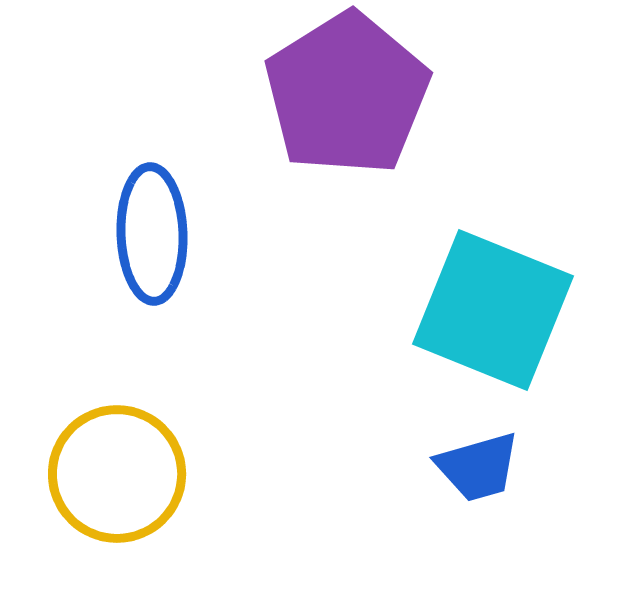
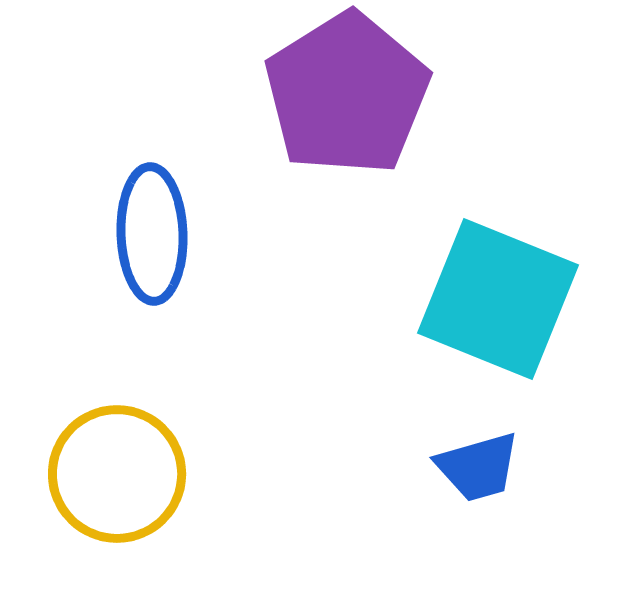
cyan square: moved 5 px right, 11 px up
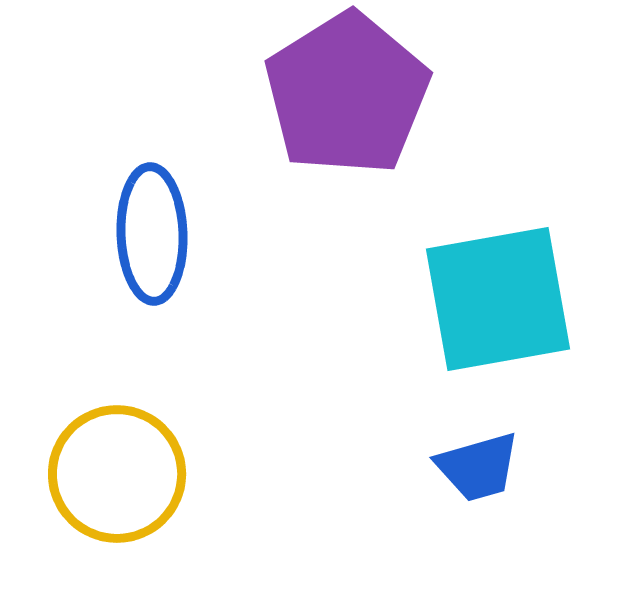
cyan square: rotated 32 degrees counterclockwise
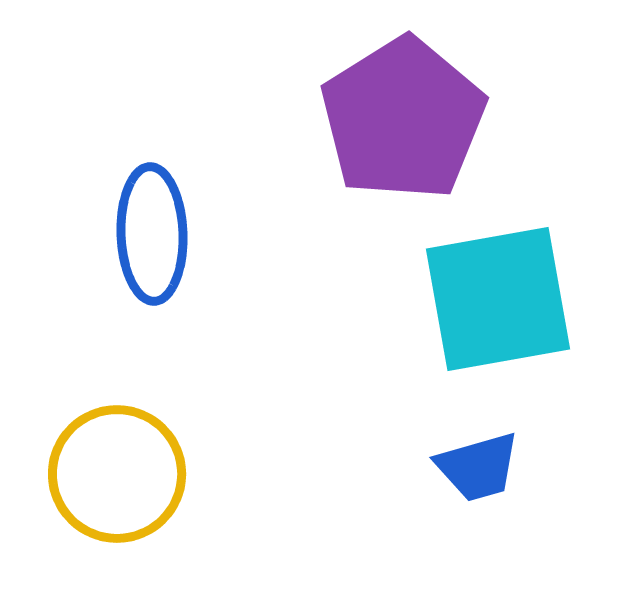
purple pentagon: moved 56 px right, 25 px down
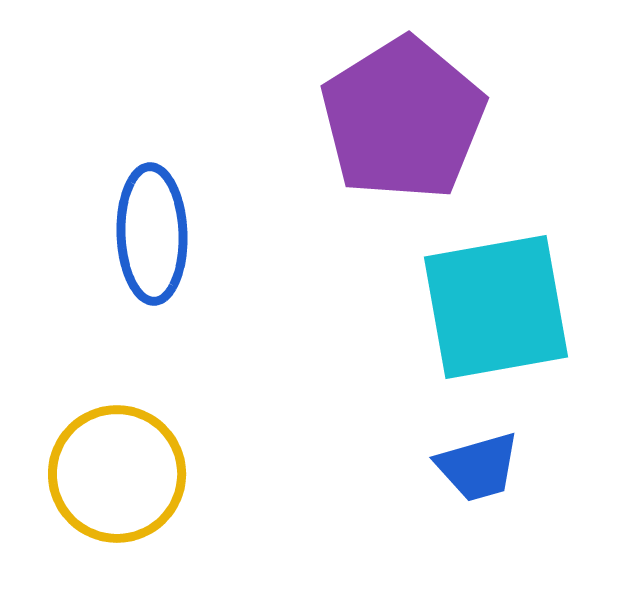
cyan square: moved 2 px left, 8 px down
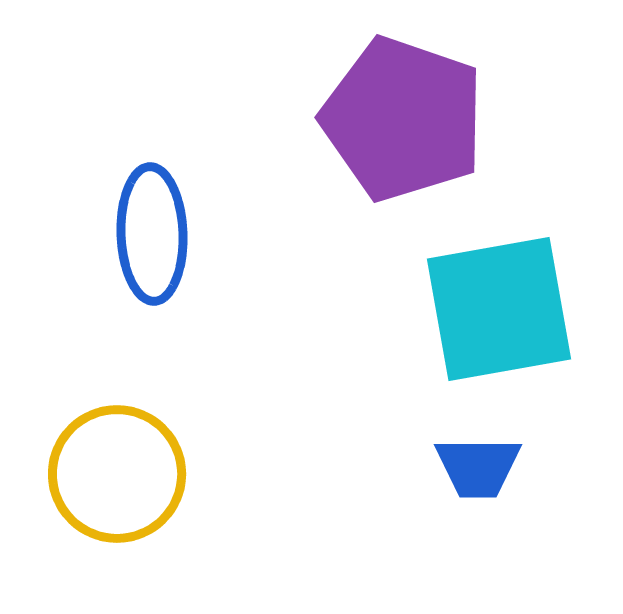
purple pentagon: rotated 21 degrees counterclockwise
cyan square: moved 3 px right, 2 px down
blue trapezoid: rotated 16 degrees clockwise
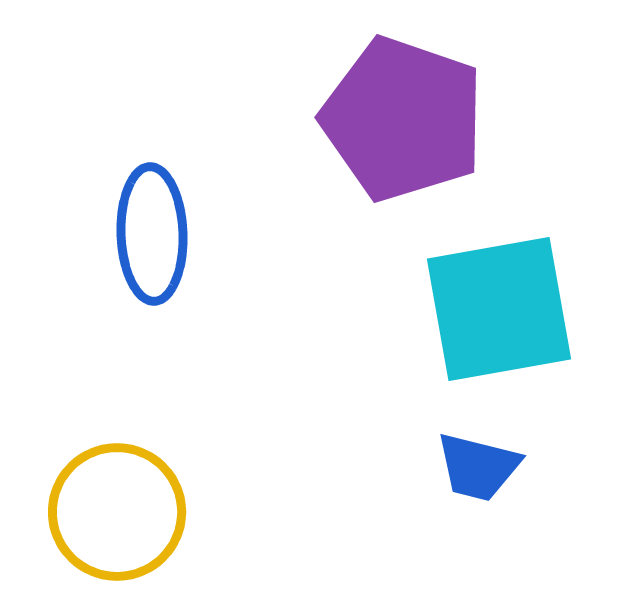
blue trapezoid: rotated 14 degrees clockwise
yellow circle: moved 38 px down
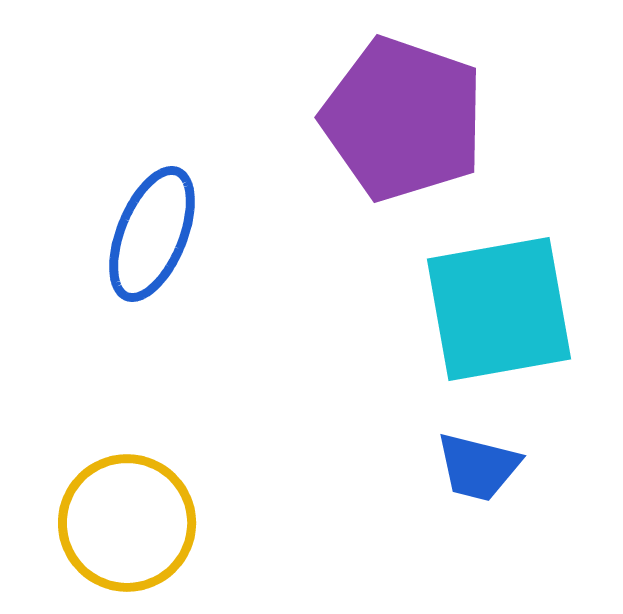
blue ellipse: rotated 24 degrees clockwise
yellow circle: moved 10 px right, 11 px down
